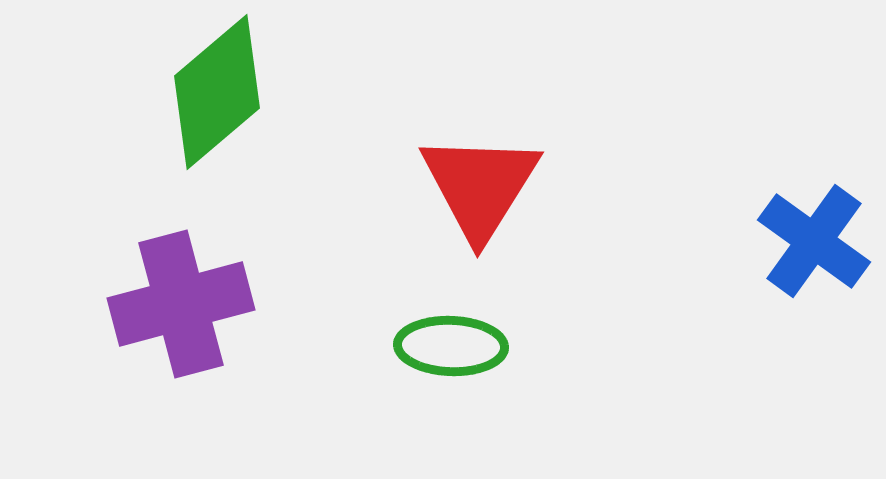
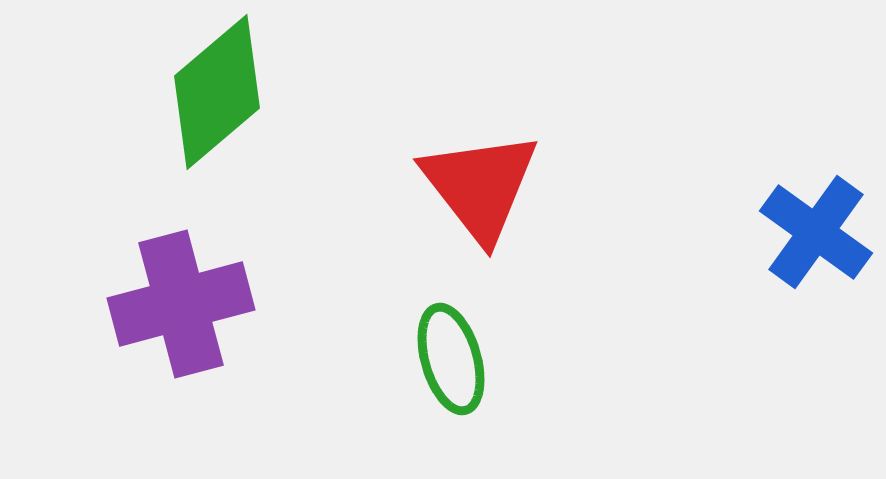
red triangle: rotated 10 degrees counterclockwise
blue cross: moved 2 px right, 9 px up
green ellipse: moved 13 px down; rotated 72 degrees clockwise
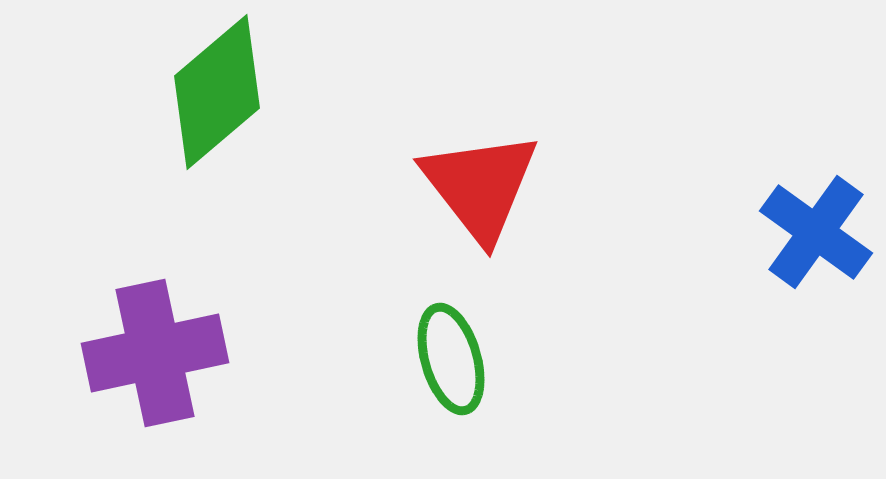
purple cross: moved 26 px left, 49 px down; rotated 3 degrees clockwise
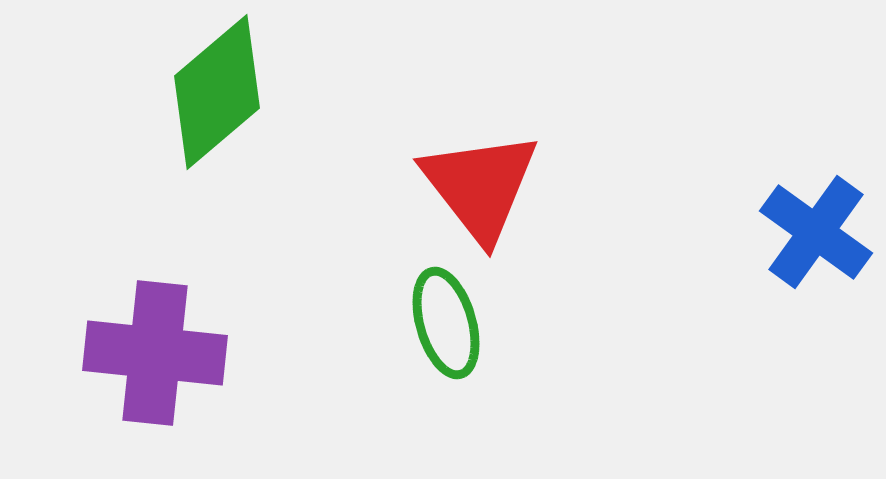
purple cross: rotated 18 degrees clockwise
green ellipse: moved 5 px left, 36 px up
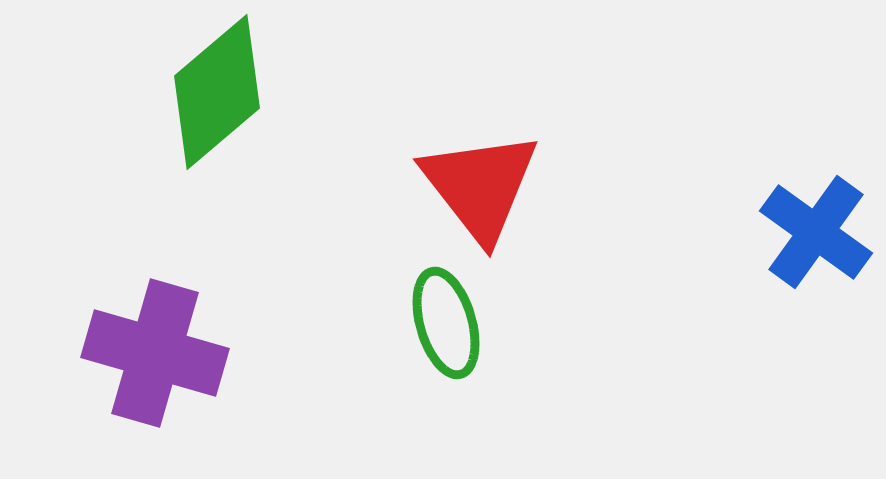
purple cross: rotated 10 degrees clockwise
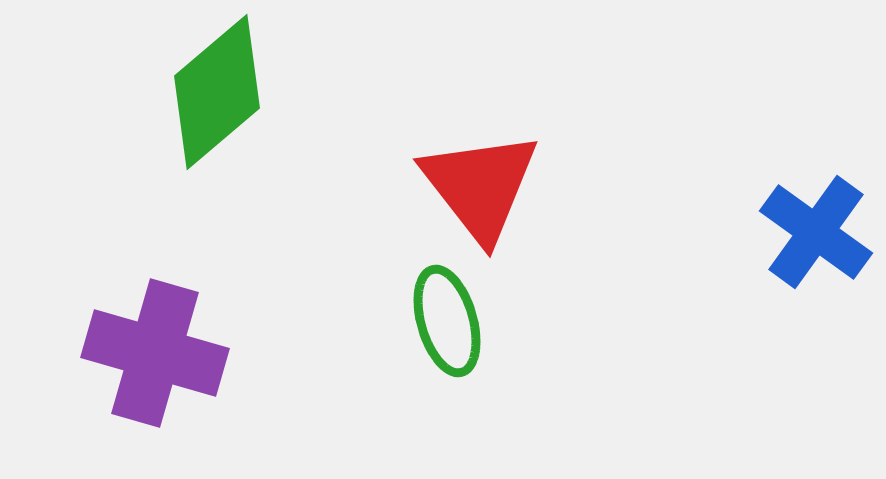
green ellipse: moved 1 px right, 2 px up
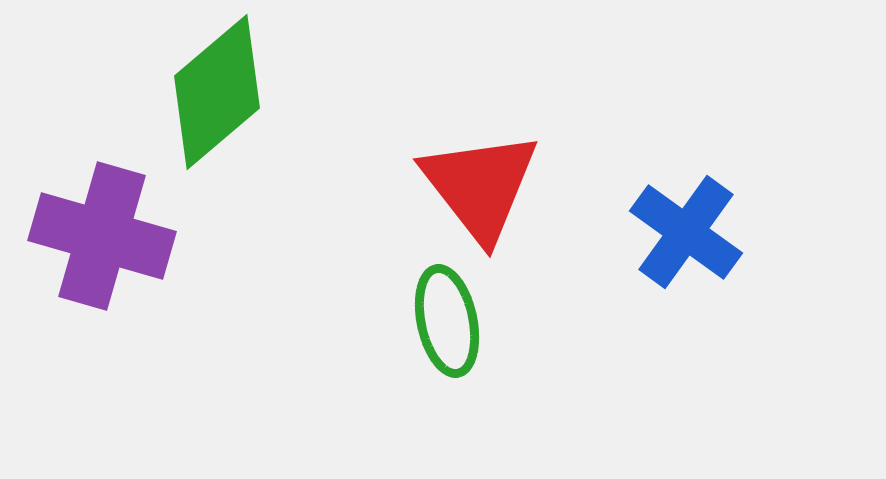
blue cross: moved 130 px left
green ellipse: rotated 4 degrees clockwise
purple cross: moved 53 px left, 117 px up
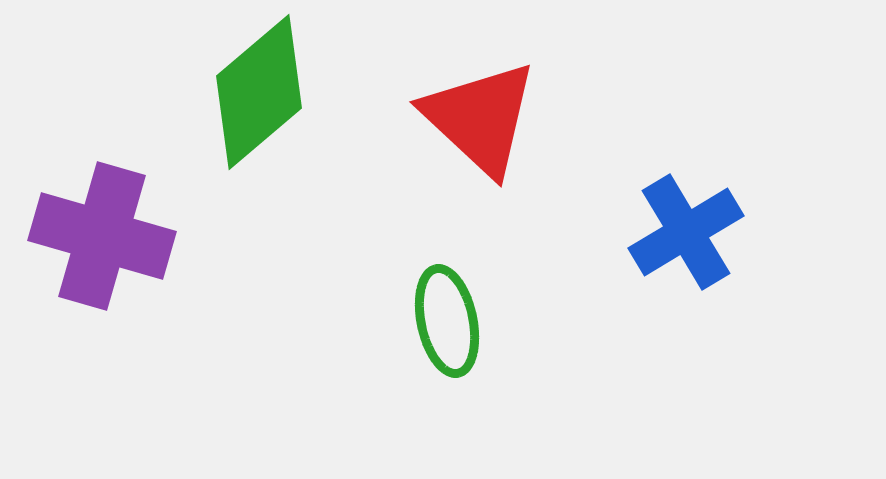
green diamond: moved 42 px right
red triangle: moved 68 px up; rotated 9 degrees counterclockwise
blue cross: rotated 23 degrees clockwise
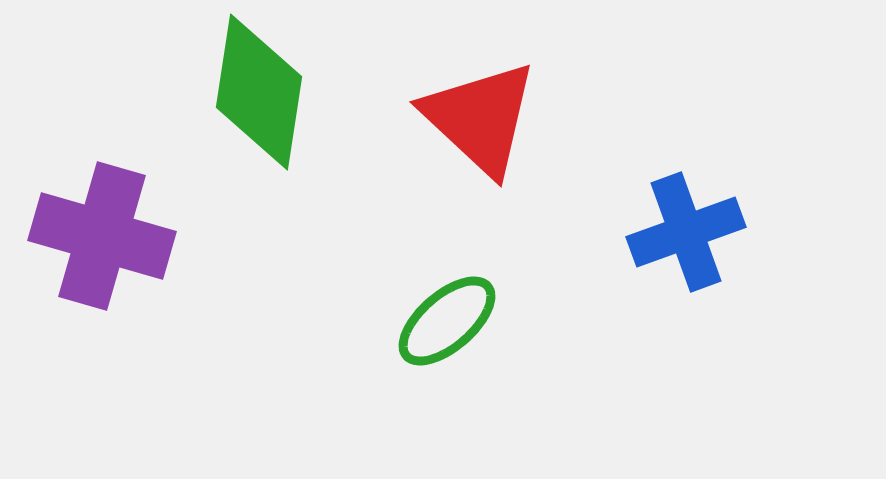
green diamond: rotated 41 degrees counterclockwise
blue cross: rotated 11 degrees clockwise
green ellipse: rotated 61 degrees clockwise
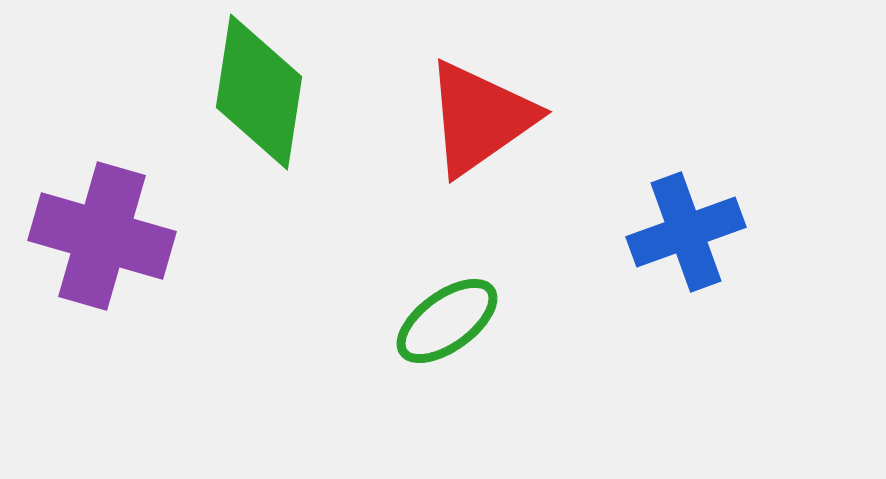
red triangle: rotated 42 degrees clockwise
green ellipse: rotated 5 degrees clockwise
